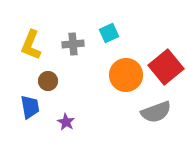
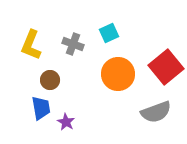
gray cross: rotated 25 degrees clockwise
orange circle: moved 8 px left, 1 px up
brown circle: moved 2 px right, 1 px up
blue trapezoid: moved 11 px right, 1 px down
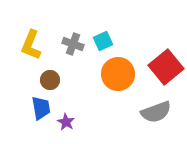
cyan square: moved 6 px left, 8 px down
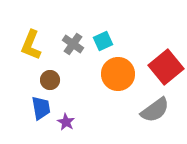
gray cross: rotated 15 degrees clockwise
gray semicircle: moved 1 px left, 2 px up; rotated 16 degrees counterclockwise
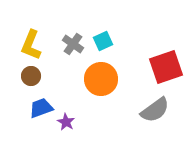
red square: rotated 20 degrees clockwise
orange circle: moved 17 px left, 5 px down
brown circle: moved 19 px left, 4 px up
blue trapezoid: rotated 100 degrees counterclockwise
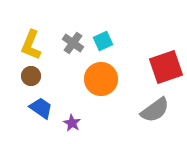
gray cross: moved 1 px up
blue trapezoid: rotated 55 degrees clockwise
purple star: moved 6 px right, 1 px down
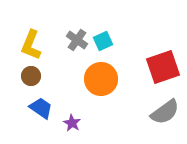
gray cross: moved 4 px right, 3 px up
red square: moved 3 px left
gray semicircle: moved 10 px right, 2 px down
